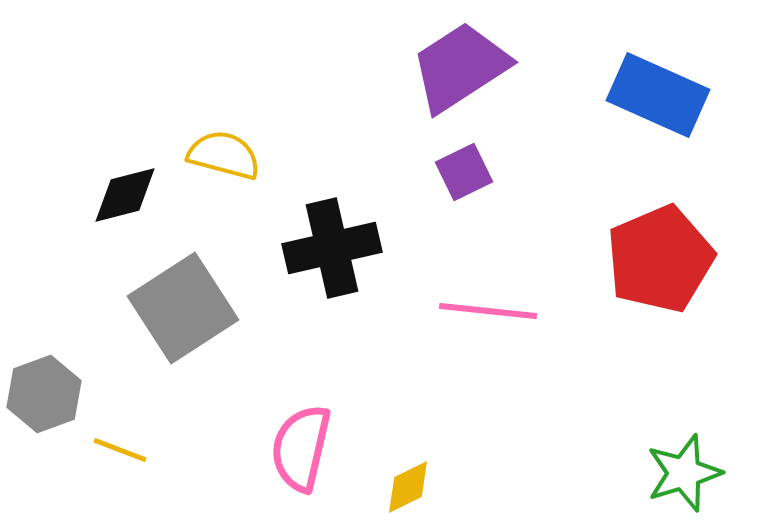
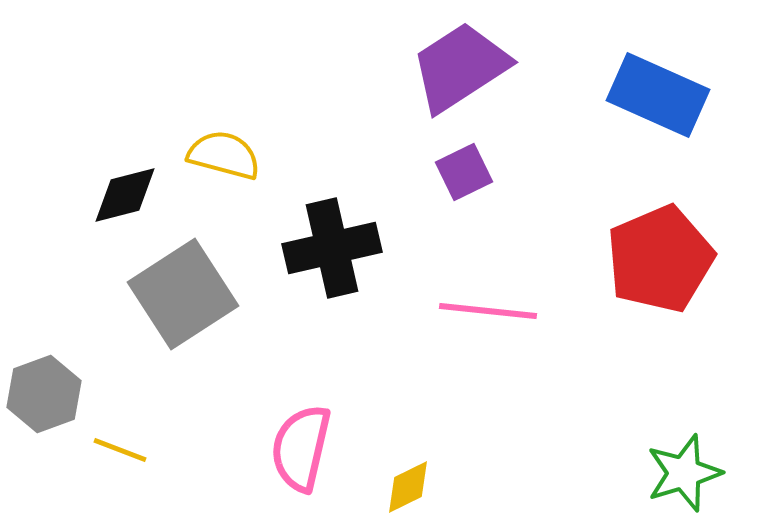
gray square: moved 14 px up
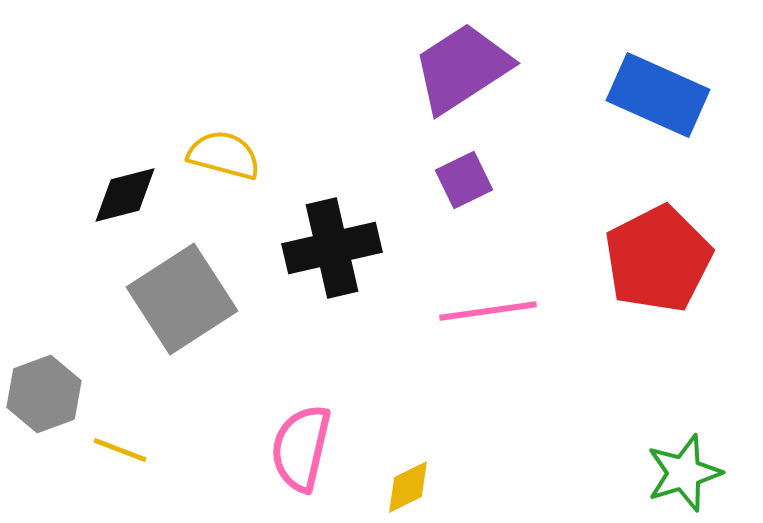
purple trapezoid: moved 2 px right, 1 px down
purple square: moved 8 px down
red pentagon: moved 2 px left; rotated 4 degrees counterclockwise
gray square: moved 1 px left, 5 px down
pink line: rotated 14 degrees counterclockwise
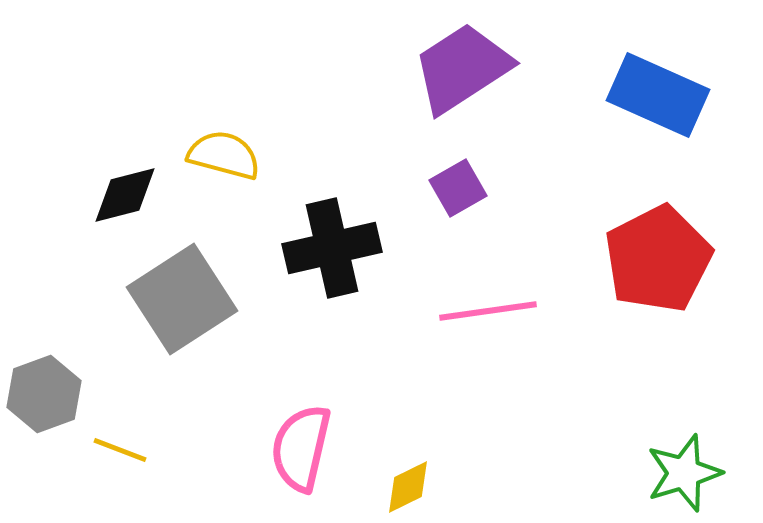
purple square: moved 6 px left, 8 px down; rotated 4 degrees counterclockwise
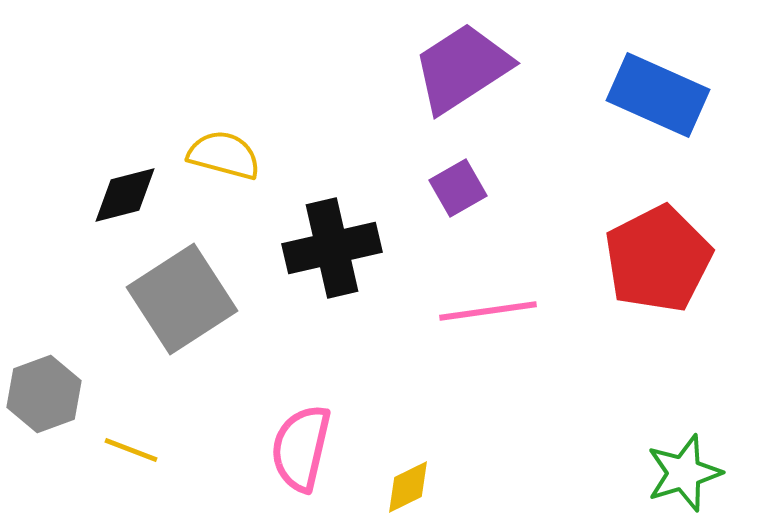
yellow line: moved 11 px right
